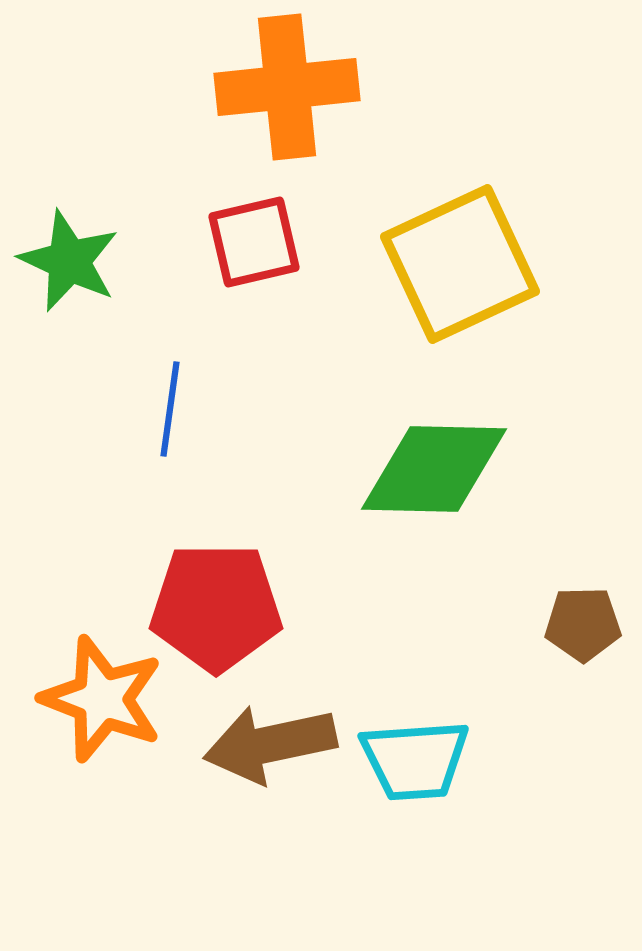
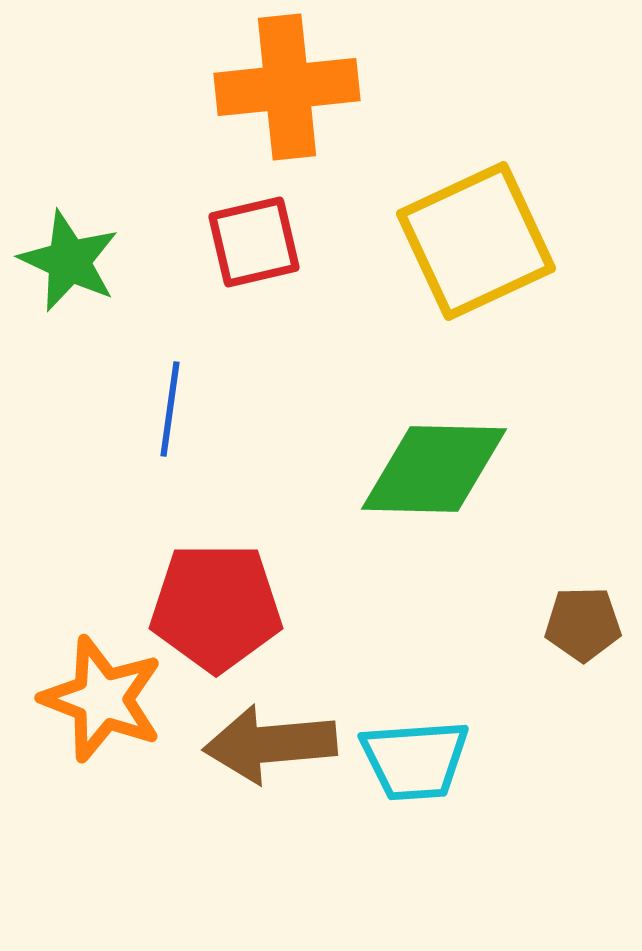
yellow square: moved 16 px right, 23 px up
brown arrow: rotated 7 degrees clockwise
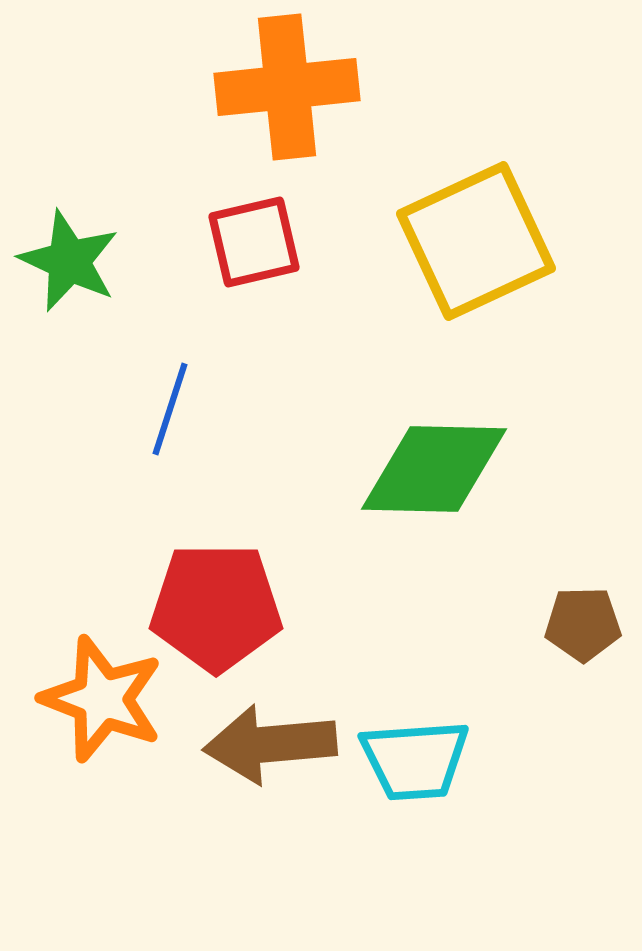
blue line: rotated 10 degrees clockwise
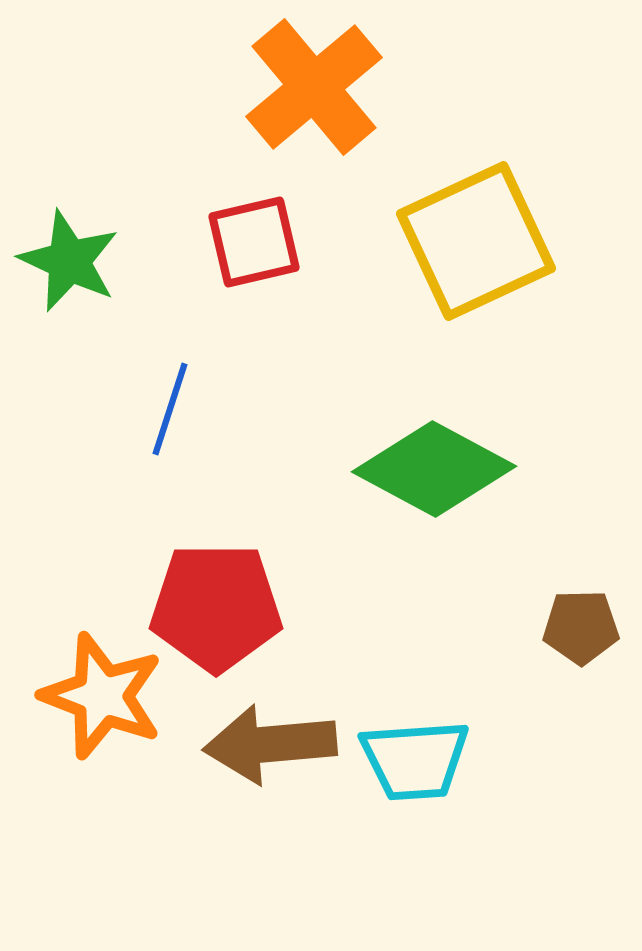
orange cross: moved 27 px right; rotated 34 degrees counterclockwise
green diamond: rotated 27 degrees clockwise
brown pentagon: moved 2 px left, 3 px down
orange star: moved 3 px up
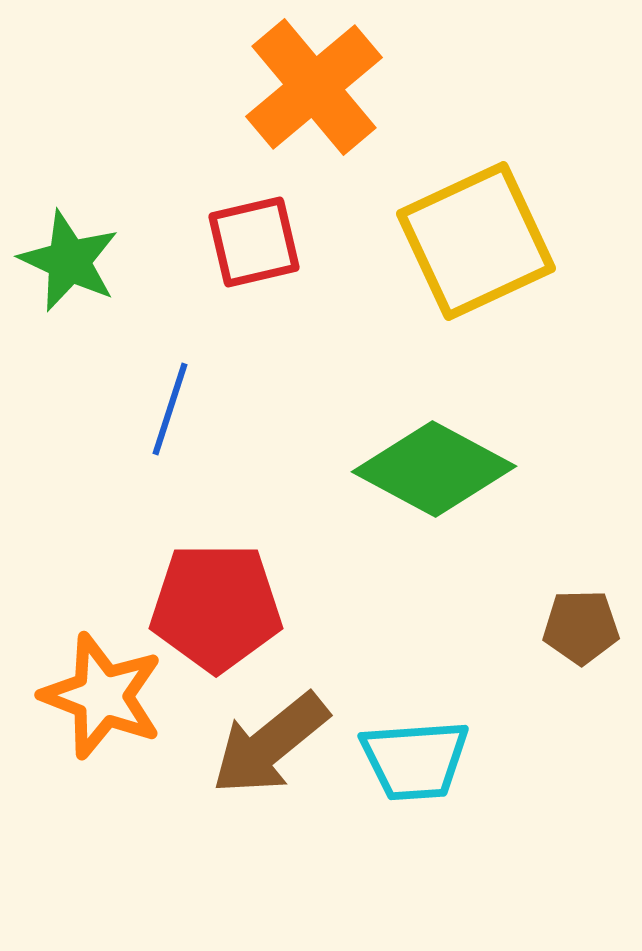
brown arrow: rotated 34 degrees counterclockwise
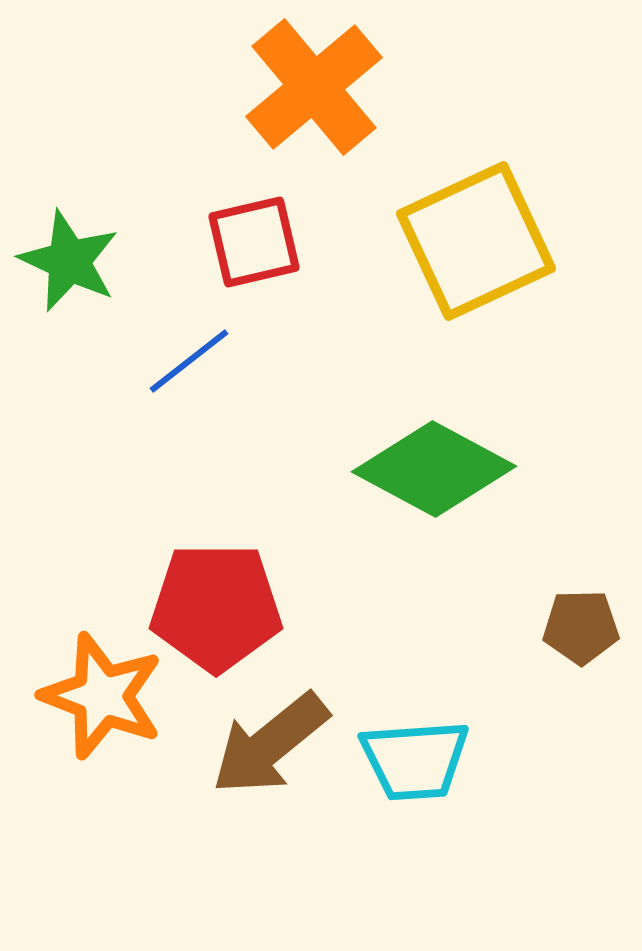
blue line: moved 19 px right, 48 px up; rotated 34 degrees clockwise
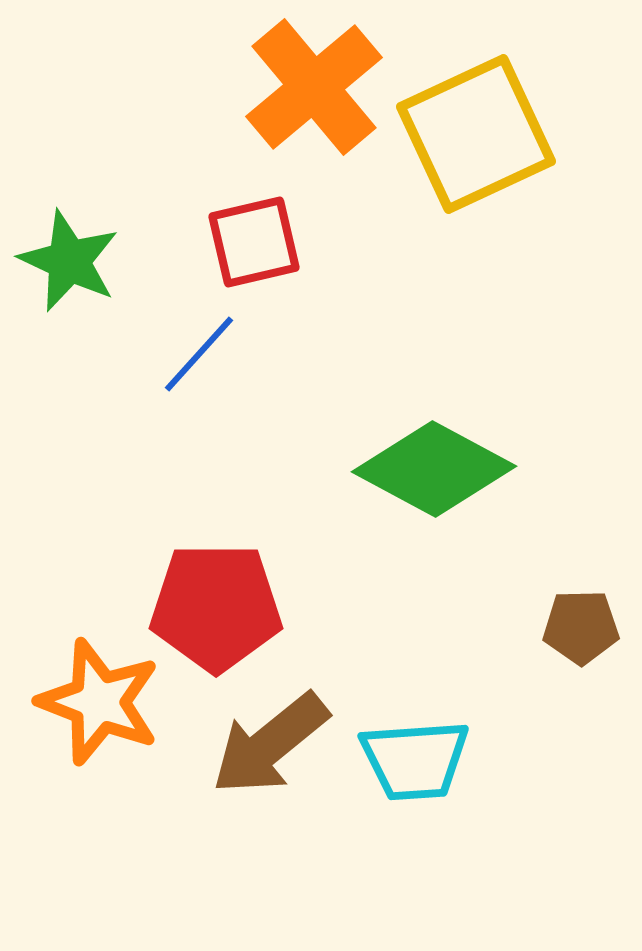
yellow square: moved 107 px up
blue line: moved 10 px right, 7 px up; rotated 10 degrees counterclockwise
orange star: moved 3 px left, 6 px down
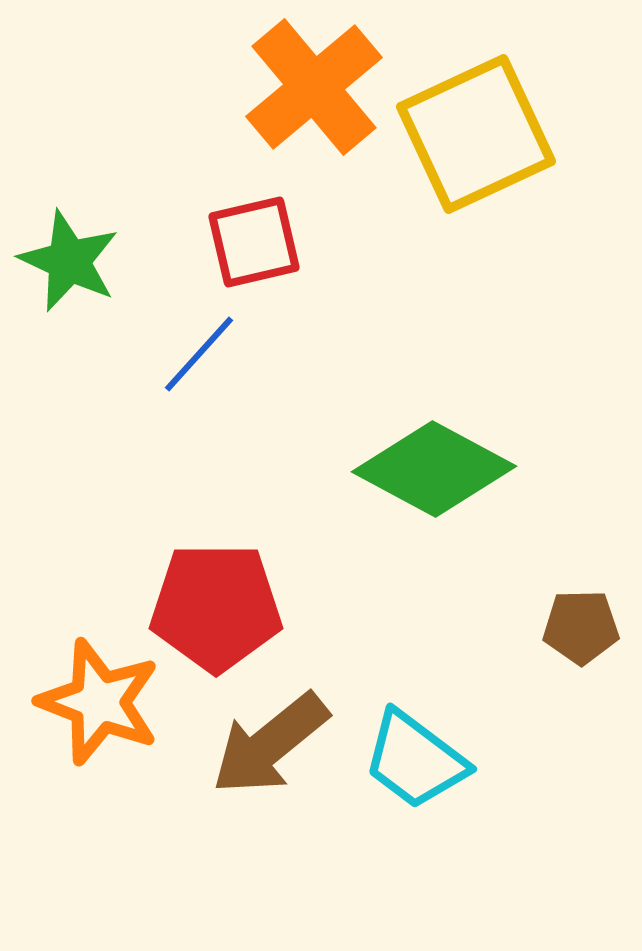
cyan trapezoid: rotated 41 degrees clockwise
